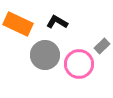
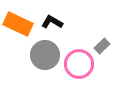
black L-shape: moved 5 px left
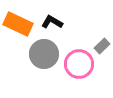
gray circle: moved 1 px left, 1 px up
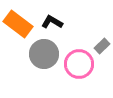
orange rectangle: rotated 12 degrees clockwise
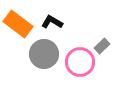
pink circle: moved 1 px right, 2 px up
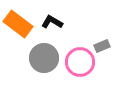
gray rectangle: rotated 21 degrees clockwise
gray circle: moved 4 px down
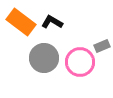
orange rectangle: moved 3 px right, 2 px up
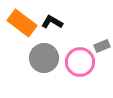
orange rectangle: moved 1 px right, 1 px down
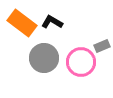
pink circle: moved 1 px right
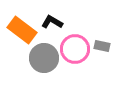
orange rectangle: moved 7 px down
gray rectangle: rotated 35 degrees clockwise
pink circle: moved 6 px left, 13 px up
